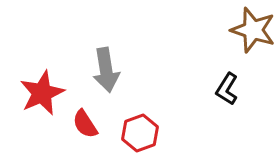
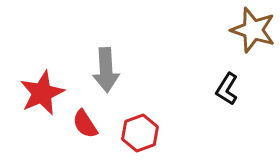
gray arrow: rotated 6 degrees clockwise
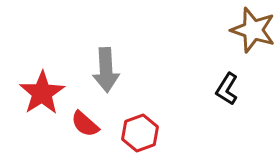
red star: rotated 9 degrees counterclockwise
red semicircle: rotated 16 degrees counterclockwise
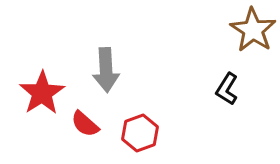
brown star: rotated 15 degrees clockwise
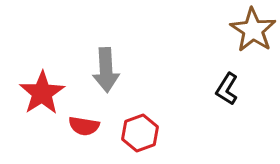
red semicircle: moved 1 px left, 2 px down; rotated 32 degrees counterclockwise
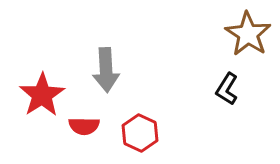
brown star: moved 5 px left, 4 px down
red star: moved 2 px down
red semicircle: rotated 8 degrees counterclockwise
red hexagon: rotated 15 degrees counterclockwise
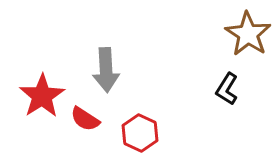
red star: moved 1 px down
red semicircle: moved 1 px right, 7 px up; rotated 32 degrees clockwise
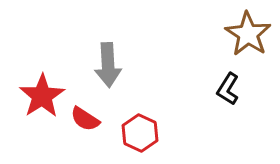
gray arrow: moved 2 px right, 5 px up
black L-shape: moved 1 px right
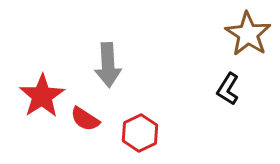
red hexagon: rotated 9 degrees clockwise
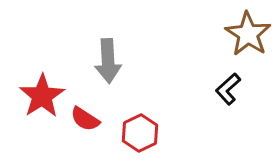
gray arrow: moved 4 px up
black L-shape: rotated 16 degrees clockwise
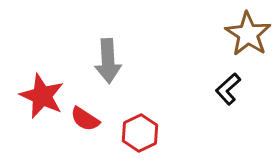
red star: rotated 15 degrees counterclockwise
